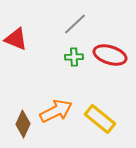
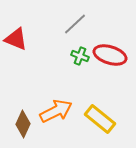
green cross: moved 6 px right, 1 px up; rotated 24 degrees clockwise
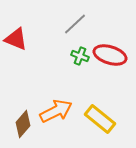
brown diamond: rotated 16 degrees clockwise
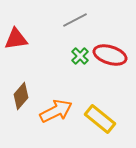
gray line: moved 4 px up; rotated 15 degrees clockwise
red triangle: rotated 30 degrees counterclockwise
green cross: rotated 24 degrees clockwise
brown diamond: moved 2 px left, 28 px up
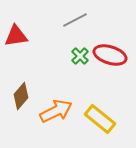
red triangle: moved 3 px up
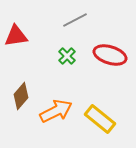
green cross: moved 13 px left
